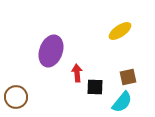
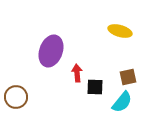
yellow ellipse: rotated 50 degrees clockwise
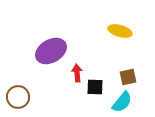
purple ellipse: rotated 40 degrees clockwise
brown circle: moved 2 px right
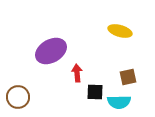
black square: moved 5 px down
cyan semicircle: moved 3 px left; rotated 50 degrees clockwise
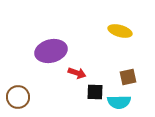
purple ellipse: rotated 16 degrees clockwise
red arrow: rotated 114 degrees clockwise
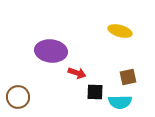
purple ellipse: rotated 20 degrees clockwise
cyan semicircle: moved 1 px right
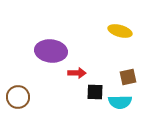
red arrow: rotated 18 degrees counterclockwise
